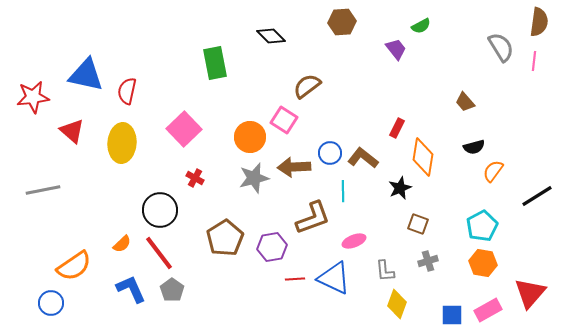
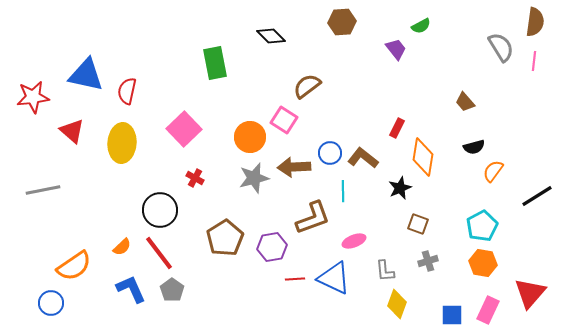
brown semicircle at (539, 22): moved 4 px left
orange semicircle at (122, 244): moved 3 px down
pink rectangle at (488, 310): rotated 36 degrees counterclockwise
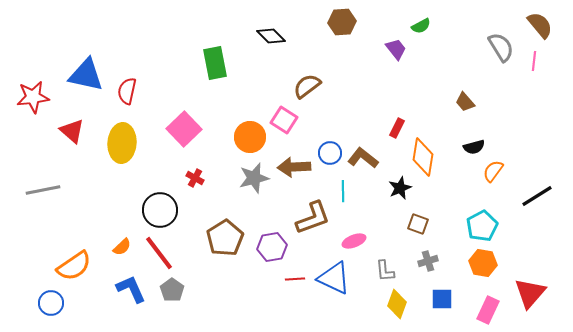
brown semicircle at (535, 22): moved 5 px right, 3 px down; rotated 48 degrees counterclockwise
blue square at (452, 315): moved 10 px left, 16 px up
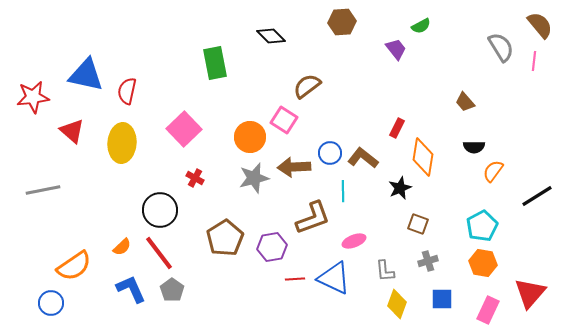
black semicircle at (474, 147): rotated 15 degrees clockwise
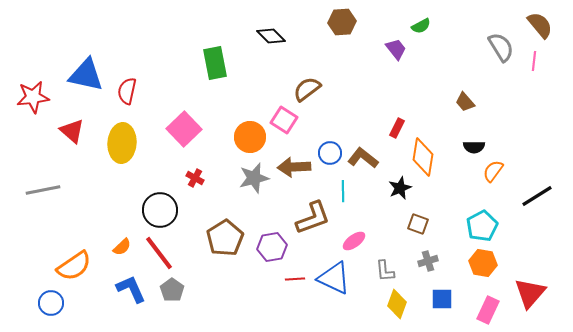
brown semicircle at (307, 86): moved 3 px down
pink ellipse at (354, 241): rotated 15 degrees counterclockwise
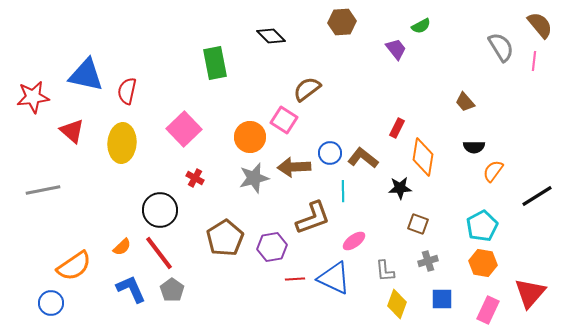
black star at (400, 188): rotated 20 degrees clockwise
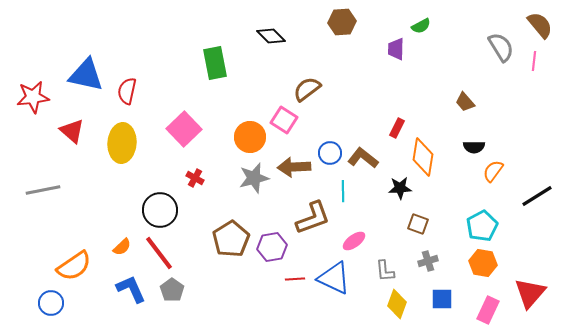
purple trapezoid at (396, 49): rotated 140 degrees counterclockwise
brown pentagon at (225, 238): moved 6 px right, 1 px down
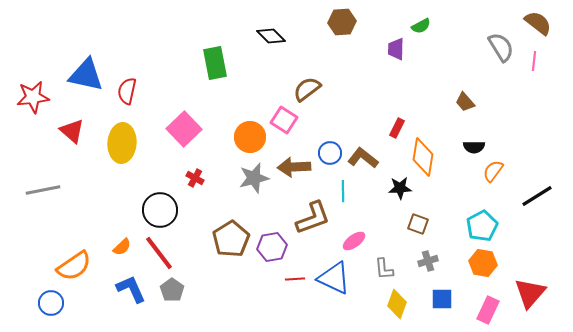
brown semicircle at (540, 25): moved 2 px left, 2 px up; rotated 12 degrees counterclockwise
gray L-shape at (385, 271): moved 1 px left, 2 px up
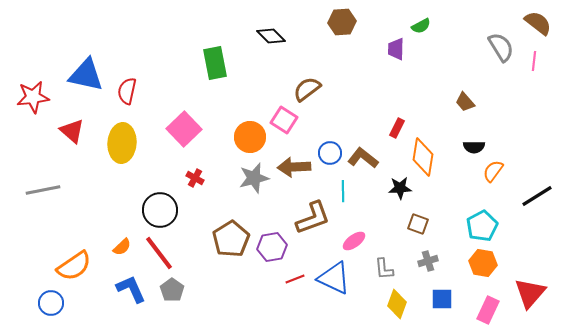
red line at (295, 279): rotated 18 degrees counterclockwise
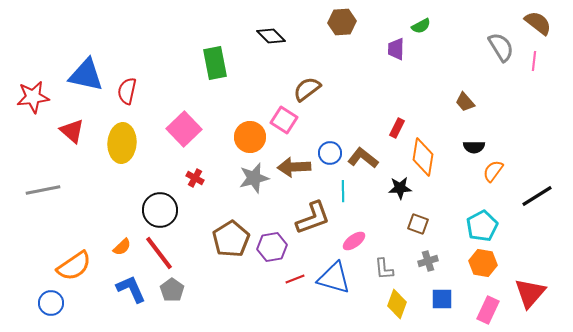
blue triangle at (334, 278): rotated 9 degrees counterclockwise
